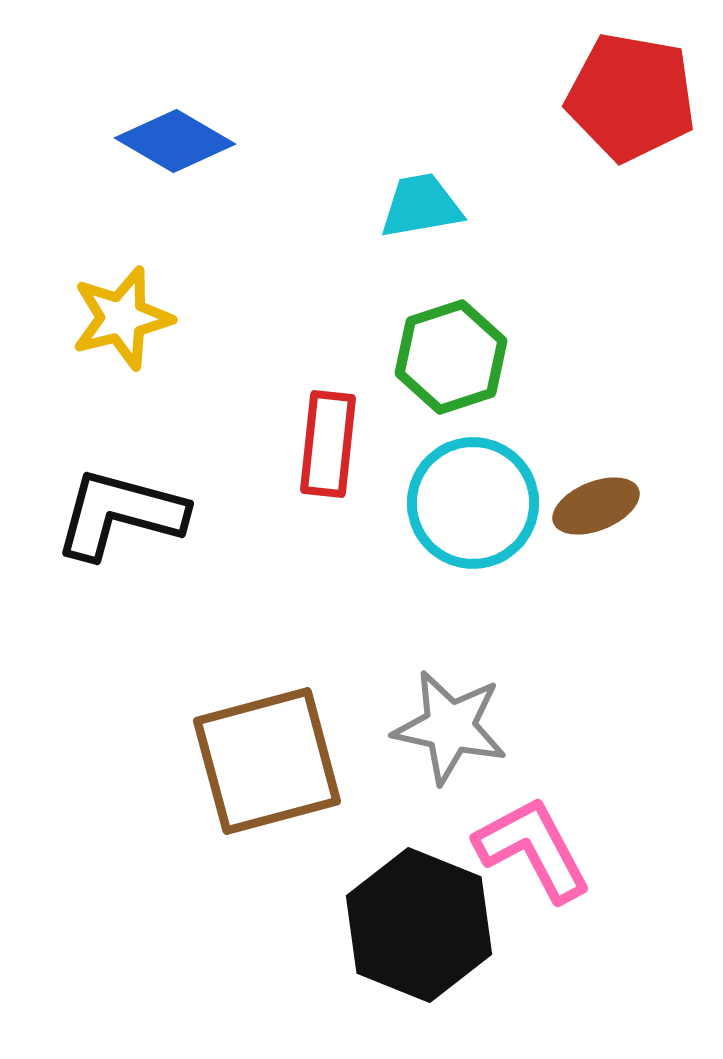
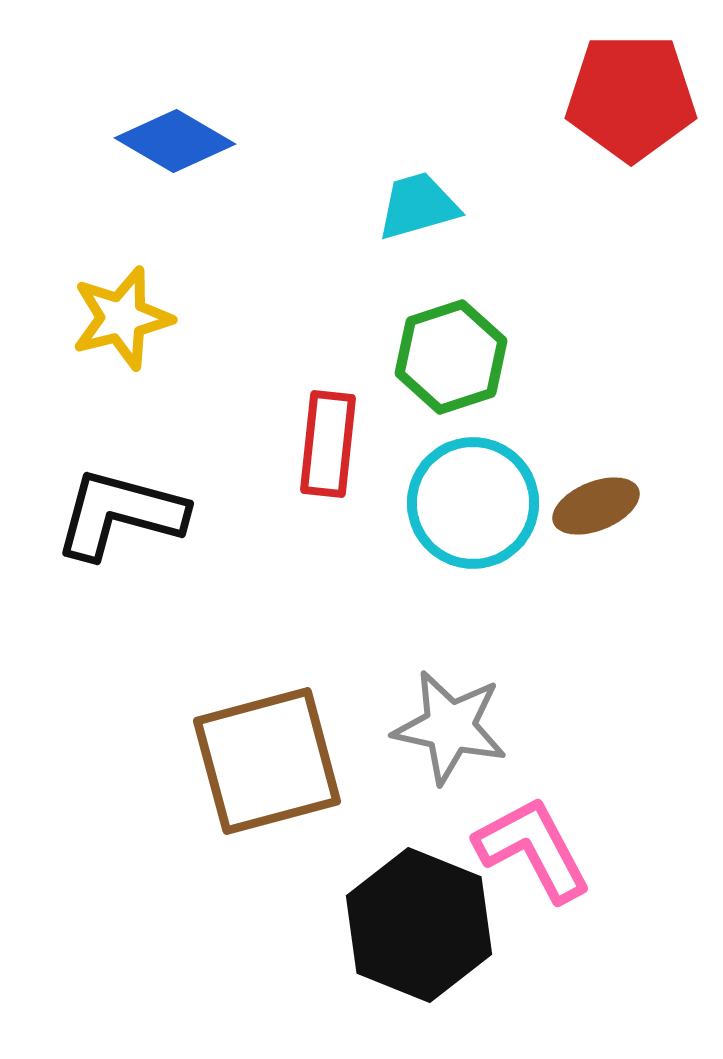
red pentagon: rotated 10 degrees counterclockwise
cyan trapezoid: moved 3 px left; rotated 6 degrees counterclockwise
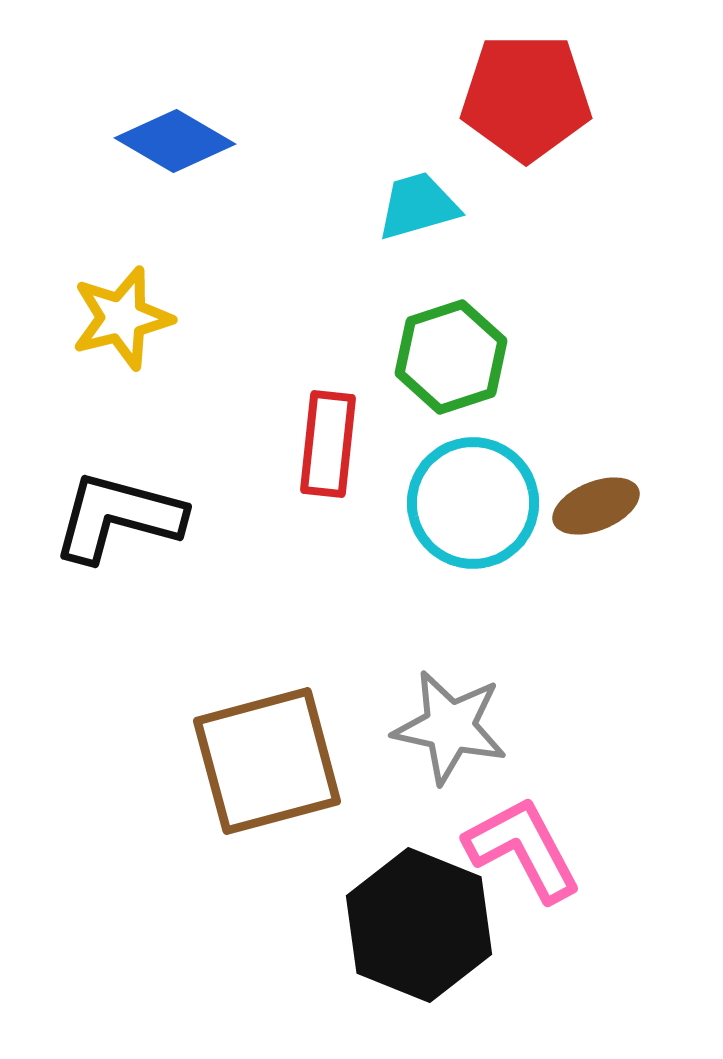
red pentagon: moved 105 px left
black L-shape: moved 2 px left, 3 px down
pink L-shape: moved 10 px left
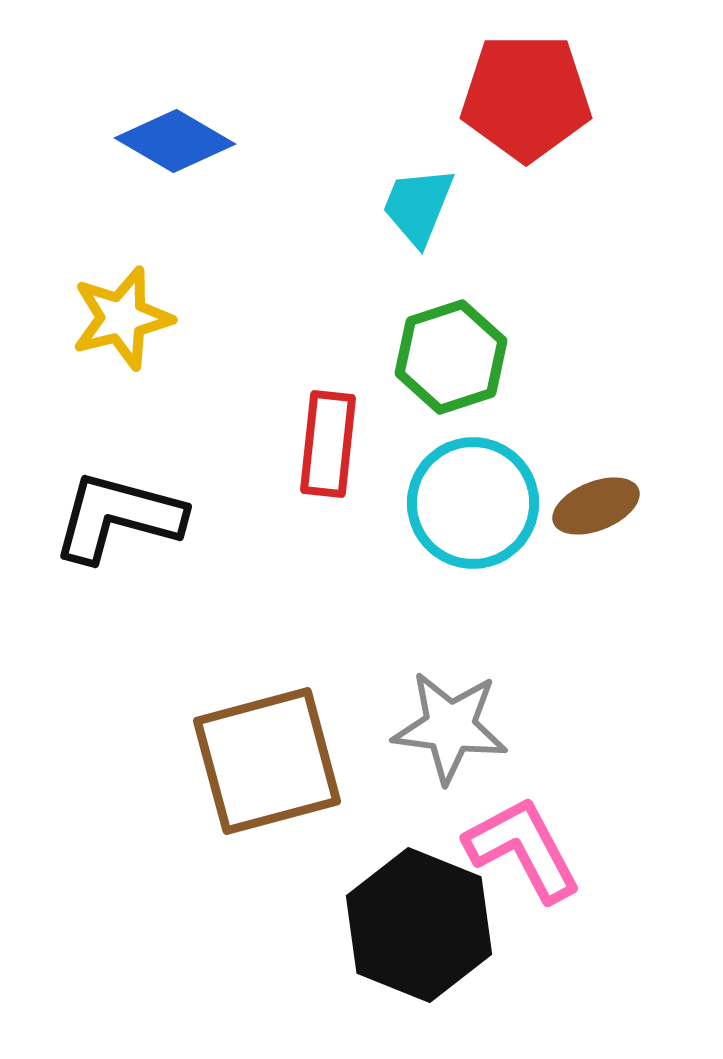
cyan trapezoid: rotated 52 degrees counterclockwise
gray star: rotated 5 degrees counterclockwise
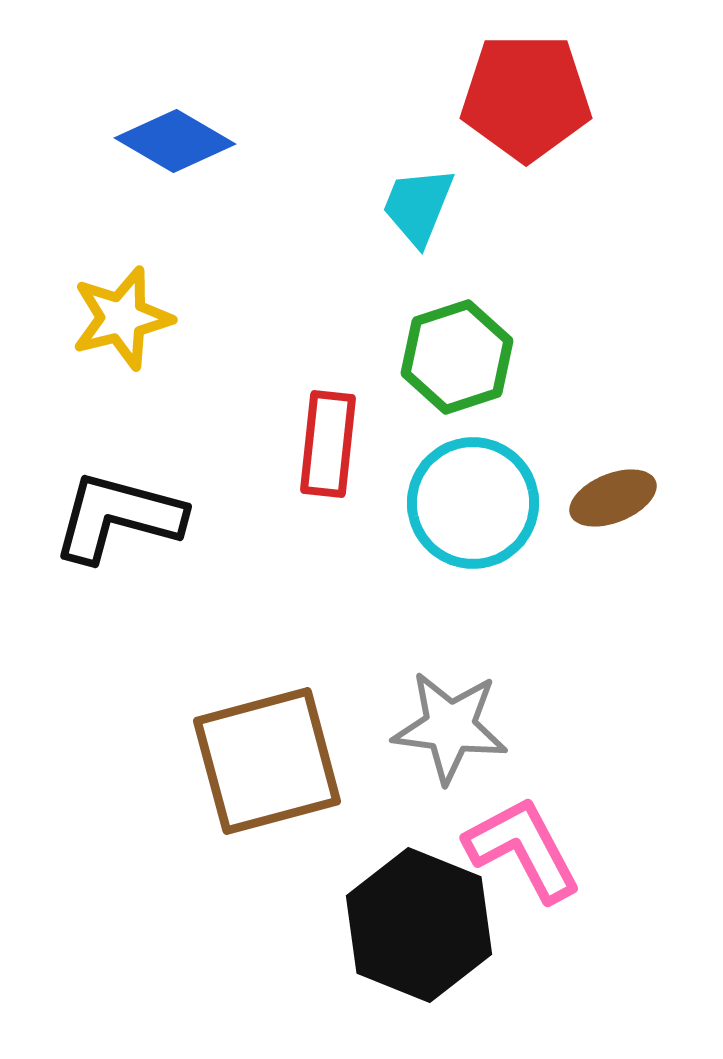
green hexagon: moved 6 px right
brown ellipse: moved 17 px right, 8 px up
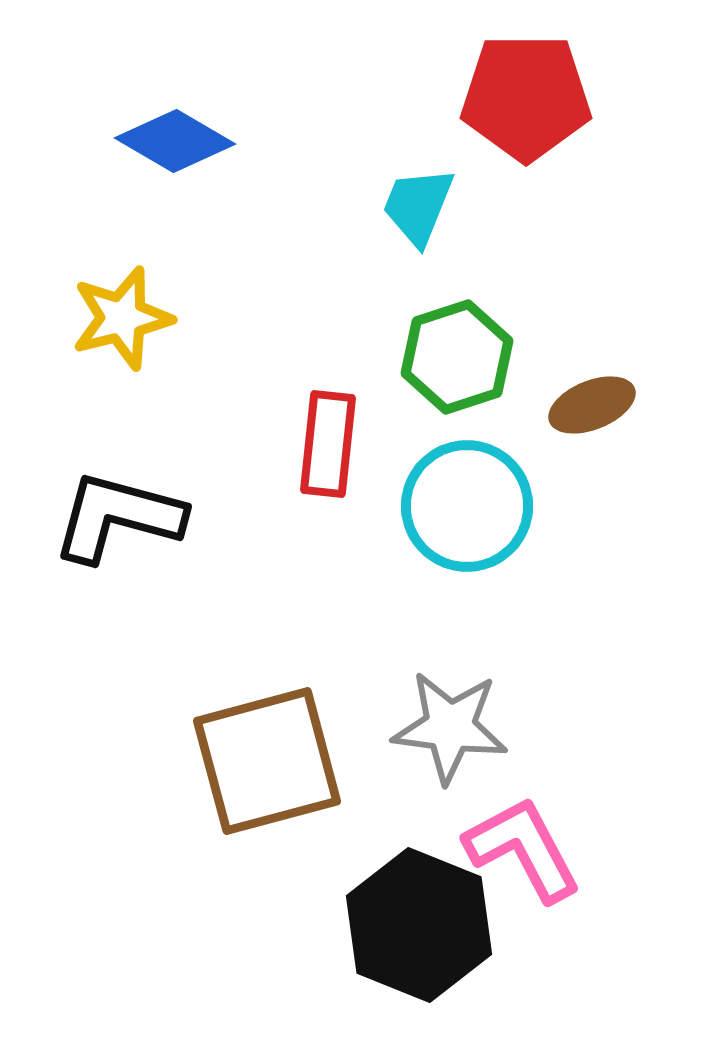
brown ellipse: moved 21 px left, 93 px up
cyan circle: moved 6 px left, 3 px down
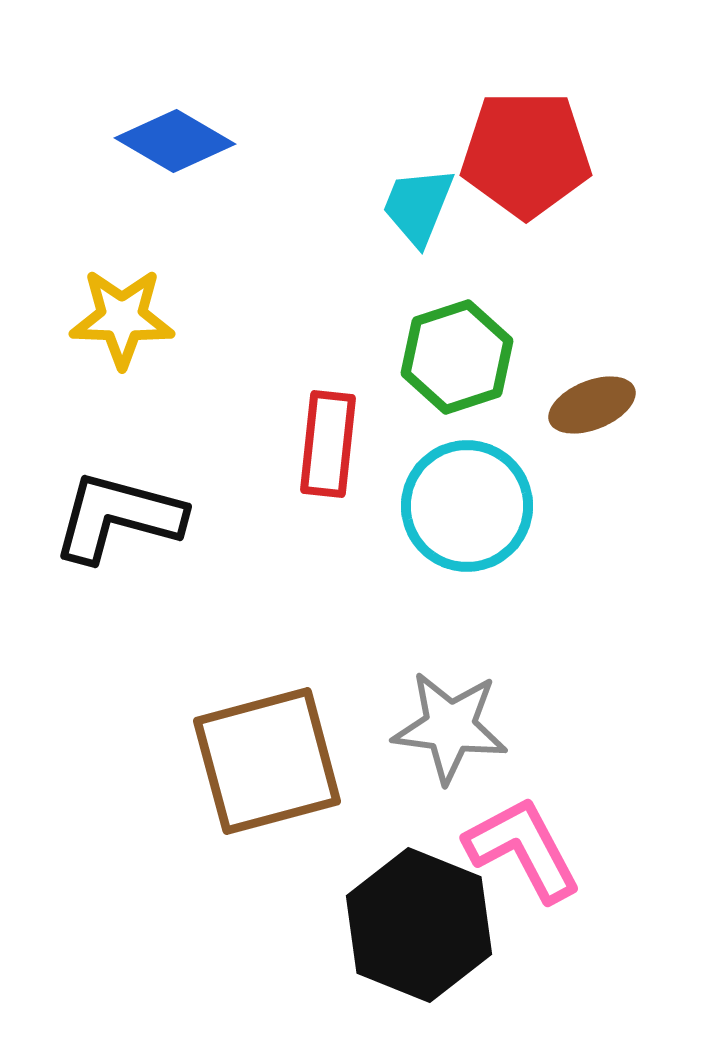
red pentagon: moved 57 px down
yellow star: rotated 16 degrees clockwise
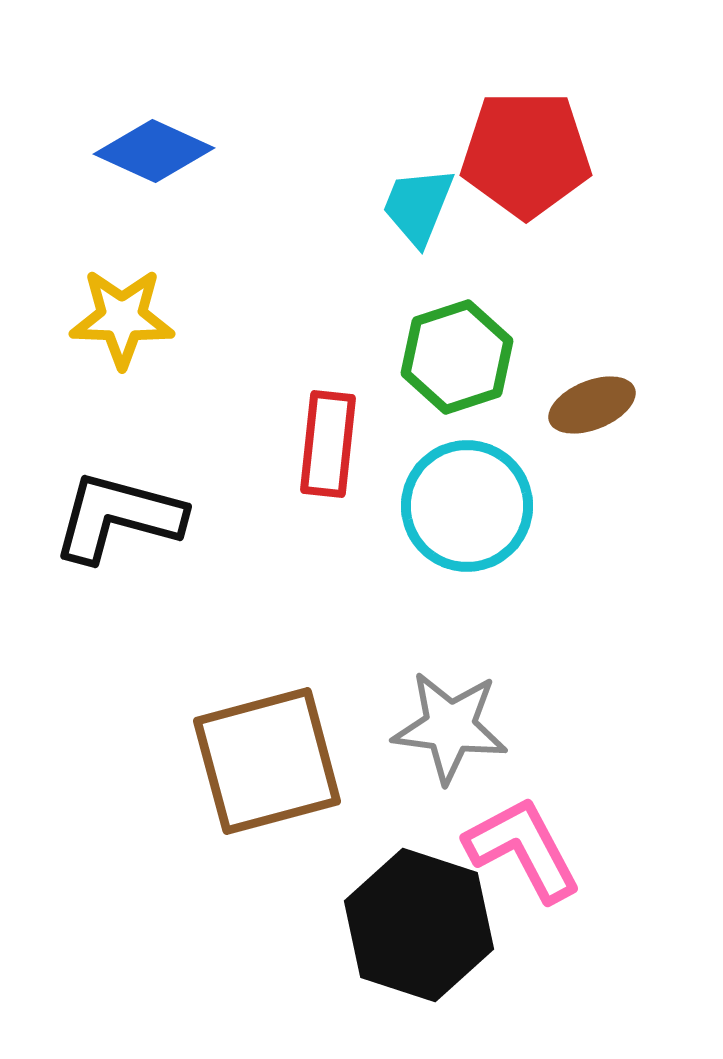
blue diamond: moved 21 px left, 10 px down; rotated 6 degrees counterclockwise
black hexagon: rotated 4 degrees counterclockwise
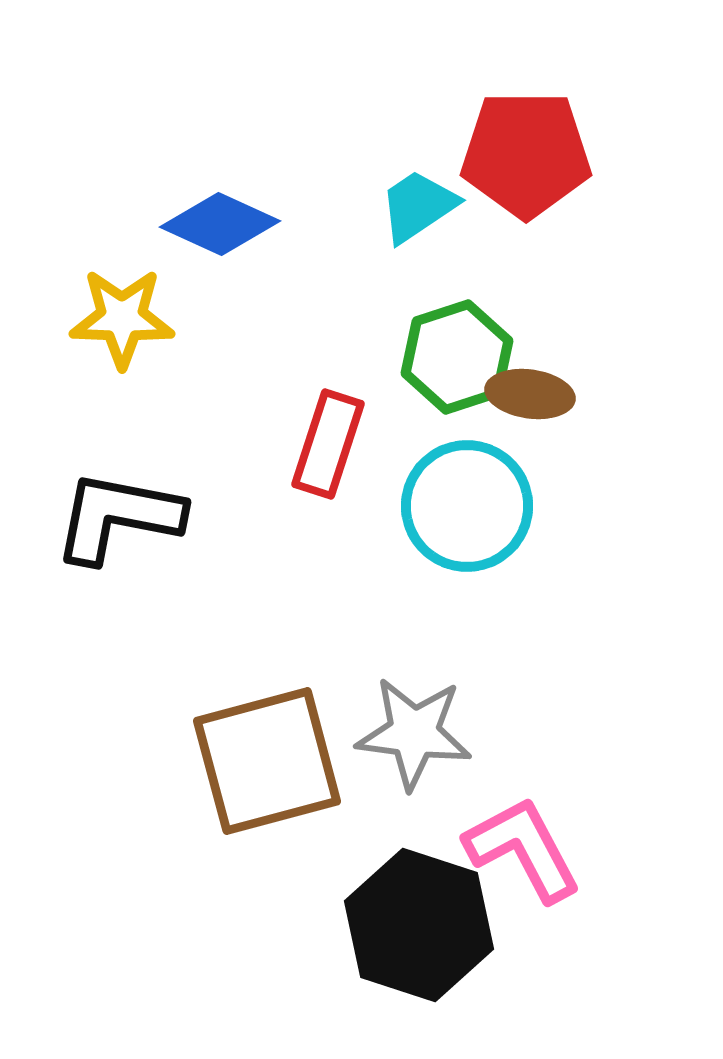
blue diamond: moved 66 px right, 73 px down
cyan trapezoid: rotated 34 degrees clockwise
brown ellipse: moved 62 px left, 11 px up; rotated 30 degrees clockwise
red rectangle: rotated 12 degrees clockwise
black L-shape: rotated 4 degrees counterclockwise
gray star: moved 36 px left, 6 px down
